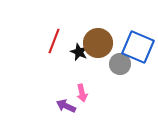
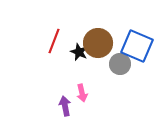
blue square: moved 1 px left, 1 px up
purple arrow: moved 1 px left; rotated 54 degrees clockwise
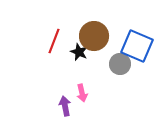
brown circle: moved 4 px left, 7 px up
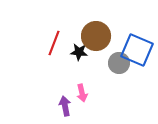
brown circle: moved 2 px right
red line: moved 2 px down
blue square: moved 4 px down
black star: rotated 18 degrees counterclockwise
gray circle: moved 1 px left, 1 px up
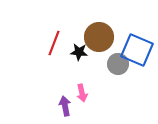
brown circle: moved 3 px right, 1 px down
gray circle: moved 1 px left, 1 px down
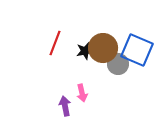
brown circle: moved 4 px right, 11 px down
red line: moved 1 px right
black star: moved 6 px right, 1 px up; rotated 18 degrees counterclockwise
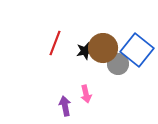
blue square: rotated 16 degrees clockwise
pink arrow: moved 4 px right, 1 px down
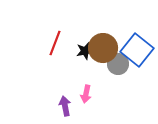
pink arrow: rotated 24 degrees clockwise
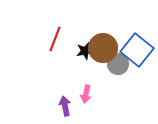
red line: moved 4 px up
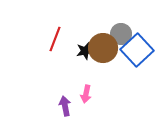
blue square: rotated 8 degrees clockwise
gray circle: moved 3 px right, 30 px up
